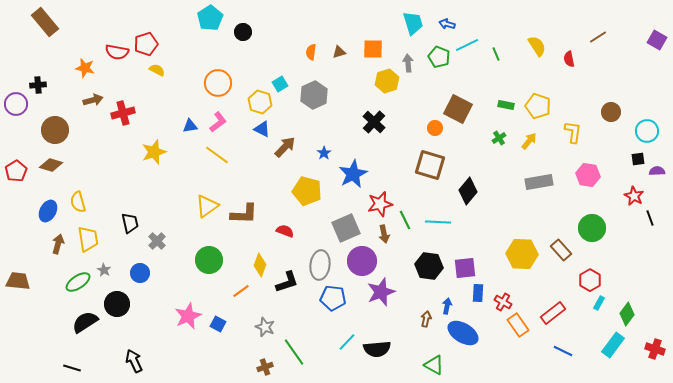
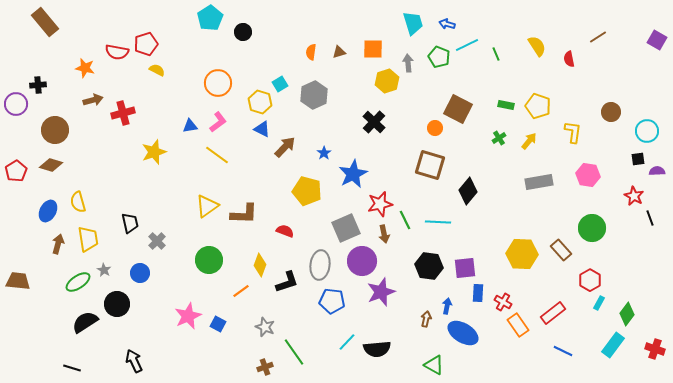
blue pentagon at (333, 298): moved 1 px left, 3 px down
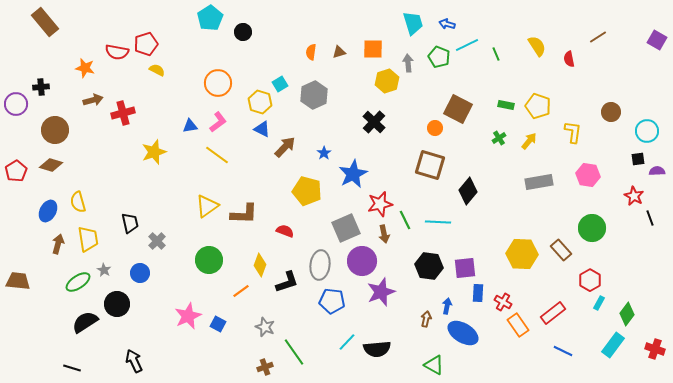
black cross at (38, 85): moved 3 px right, 2 px down
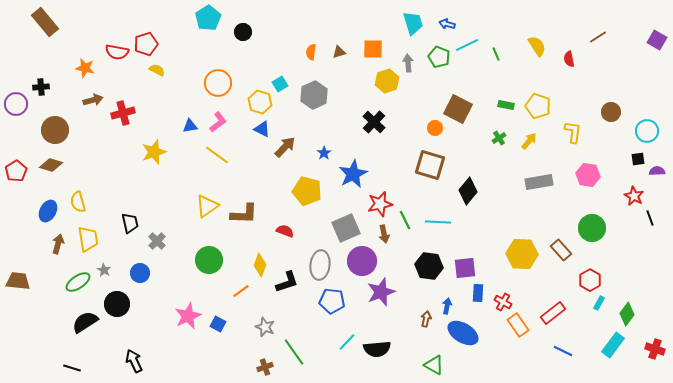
cyan pentagon at (210, 18): moved 2 px left
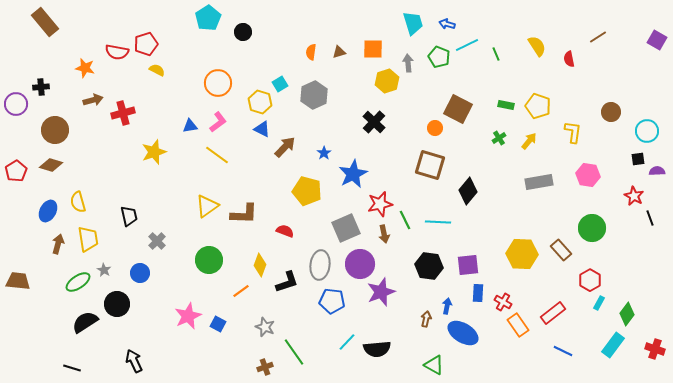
black trapezoid at (130, 223): moved 1 px left, 7 px up
purple circle at (362, 261): moved 2 px left, 3 px down
purple square at (465, 268): moved 3 px right, 3 px up
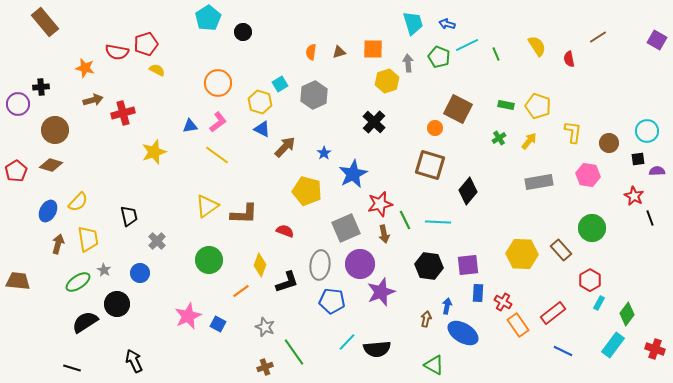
purple circle at (16, 104): moved 2 px right
brown circle at (611, 112): moved 2 px left, 31 px down
yellow semicircle at (78, 202): rotated 120 degrees counterclockwise
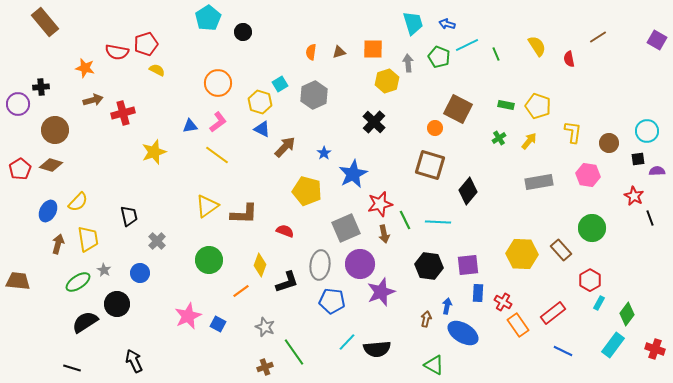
red pentagon at (16, 171): moved 4 px right, 2 px up
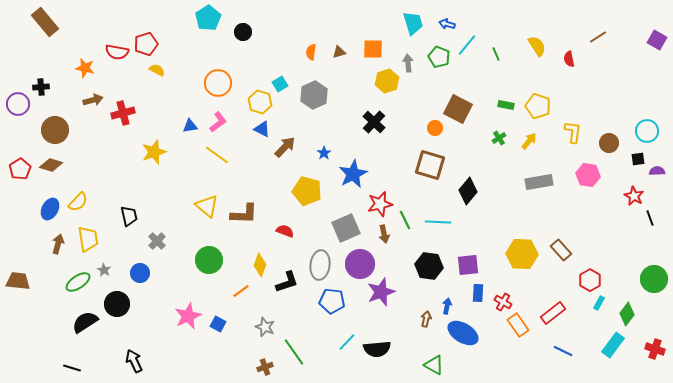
cyan line at (467, 45): rotated 25 degrees counterclockwise
yellow triangle at (207, 206): rotated 45 degrees counterclockwise
blue ellipse at (48, 211): moved 2 px right, 2 px up
green circle at (592, 228): moved 62 px right, 51 px down
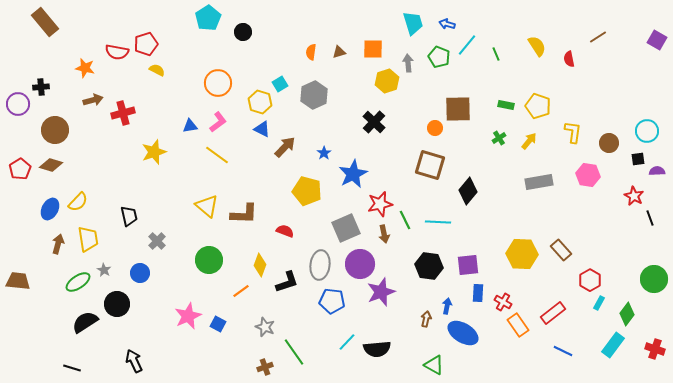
brown square at (458, 109): rotated 28 degrees counterclockwise
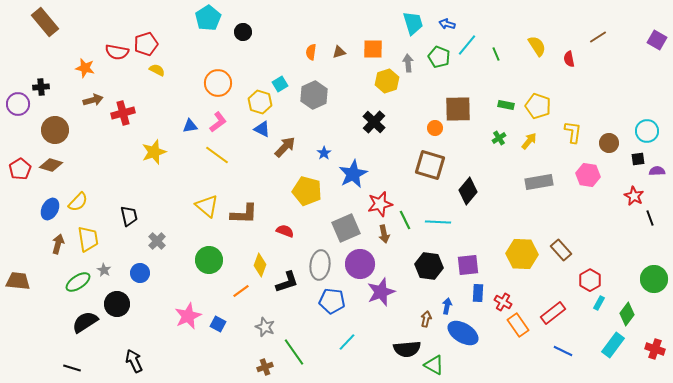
black semicircle at (377, 349): moved 30 px right
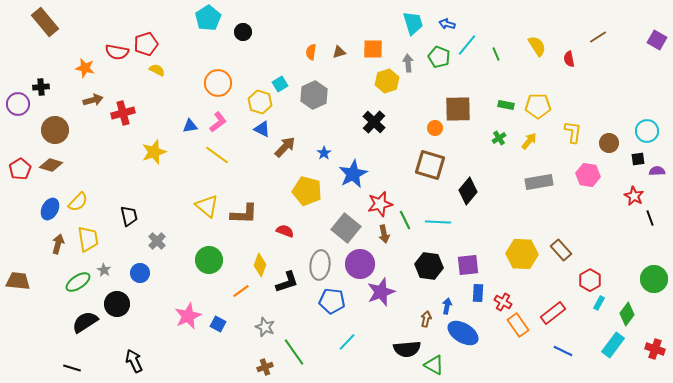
yellow pentagon at (538, 106): rotated 20 degrees counterclockwise
gray square at (346, 228): rotated 28 degrees counterclockwise
